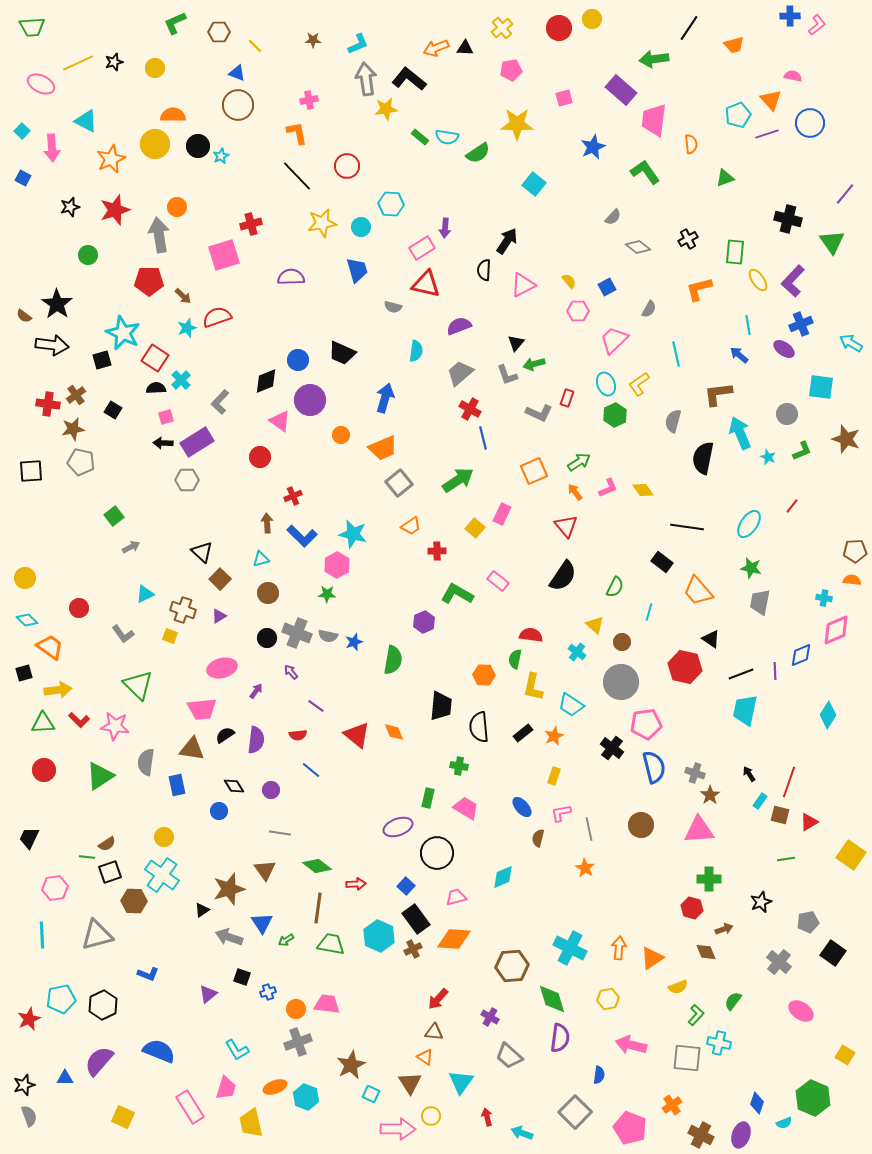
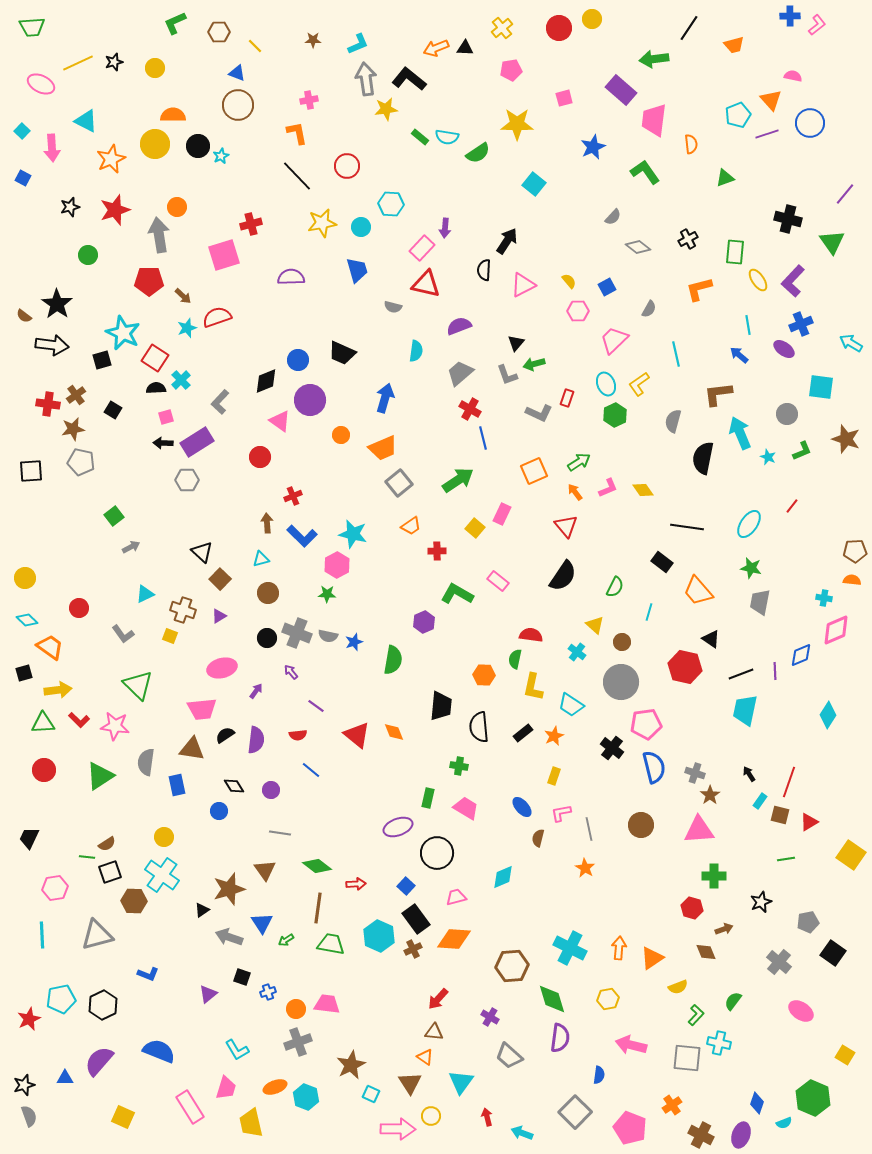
pink rectangle at (422, 248): rotated 15 degrees counterclockwise
green cross at (709, 879): moved 5 px right, 3 px up
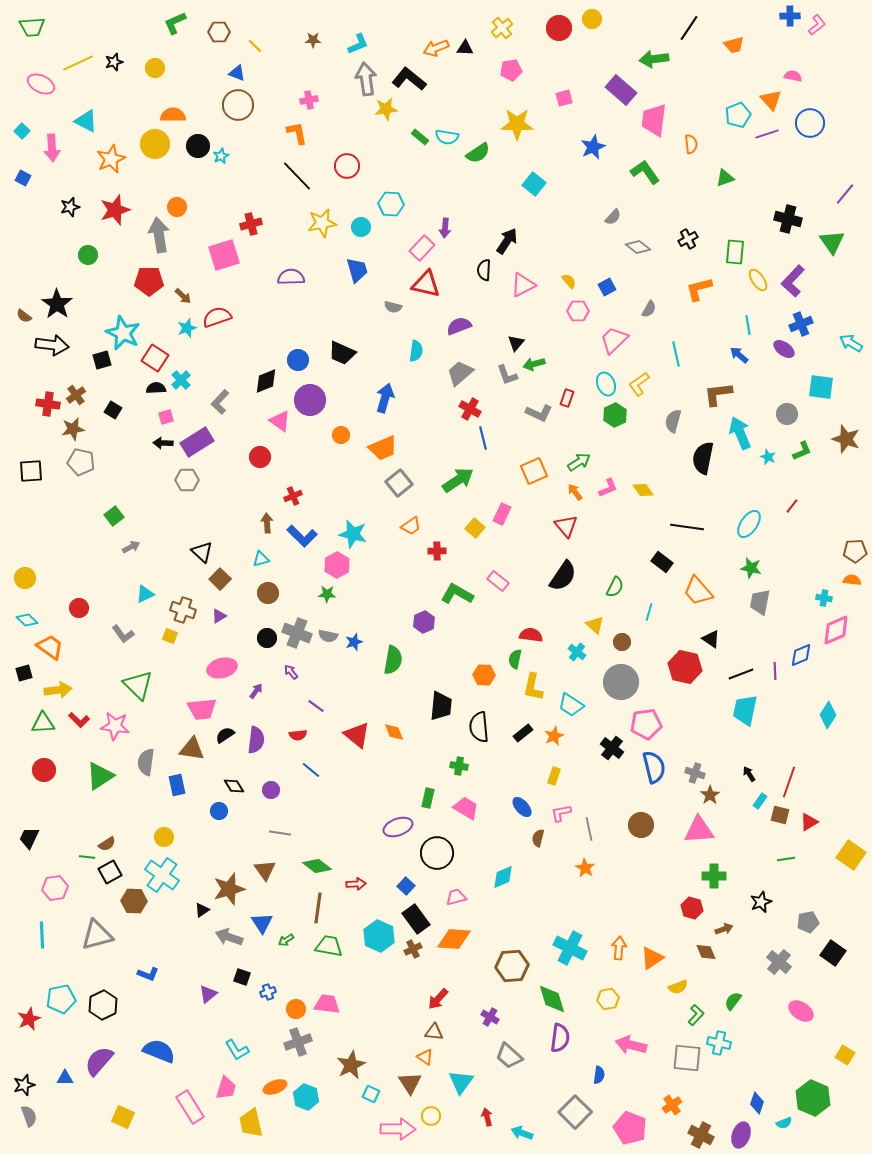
black square at (110, 872): rotated 10 degrees counterclockwise
green trapezoid at (331, 944): moved 2 px left, 2 px down
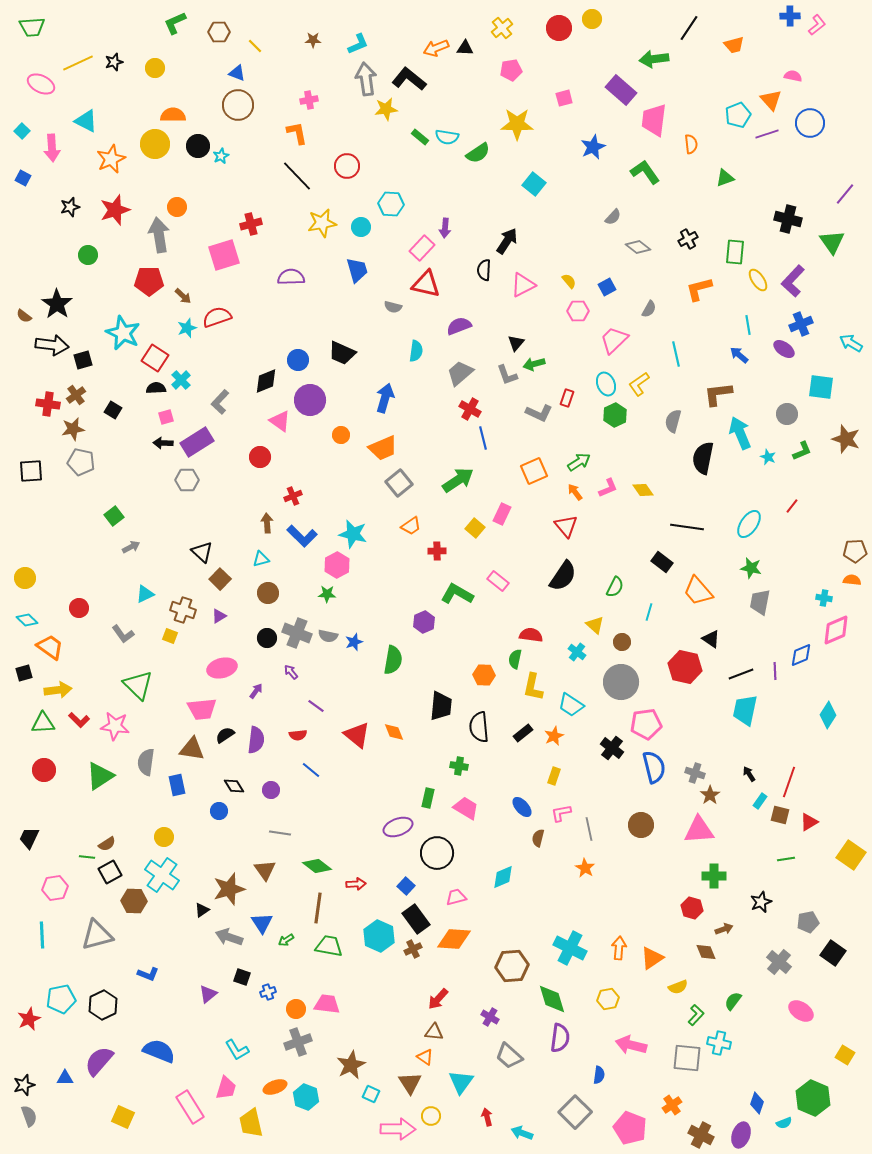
black square at (102, 360): moved 19 px left
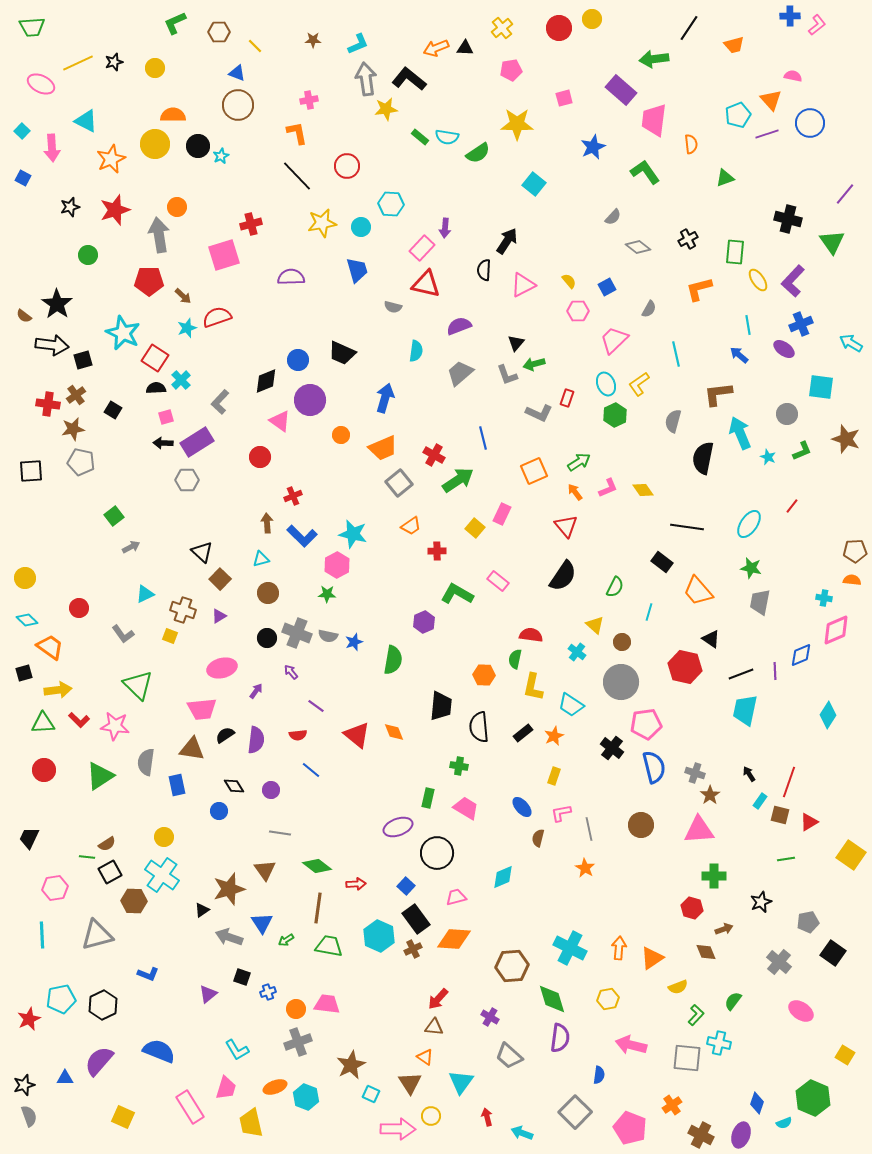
red cross at (470, 409): moved 36 px left, 46 px down
brown triangle at (434, 1032): moved 5 px up
